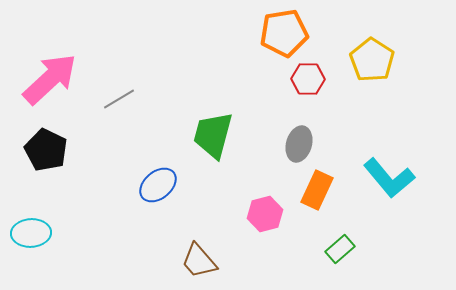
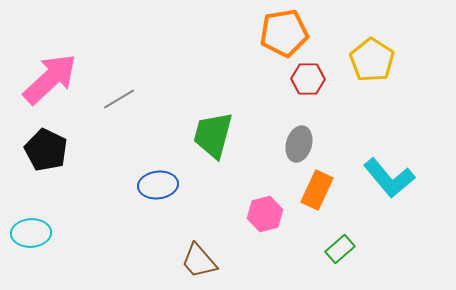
blue ellipse: rotated 33 degrees clockwise
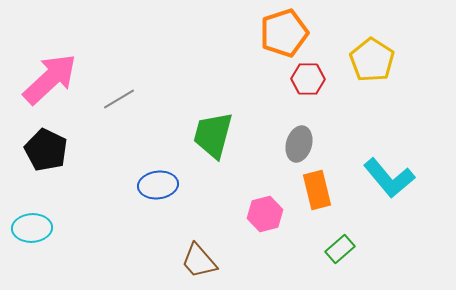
orange pentagon: rotated 9 degrees counterclockwise
orange rectangle: rotated 39 degrees counterclockwise
cyan ellipse: moved 1 px right, 5 px up
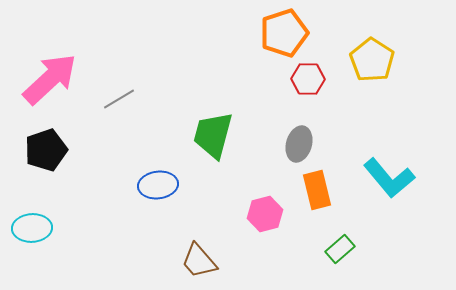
black pentagon: rotated 27 degrees clockwise
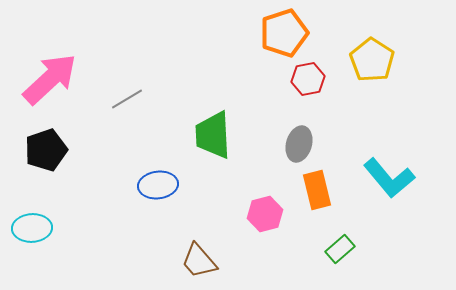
red hexagon: rotated 12 degrees counterclockwise
gray line: moved 8 px right
green trapezoid: rotated 18 degrees counterclockwise
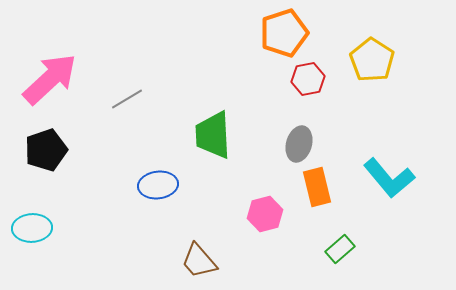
orange rectangle: moved 3 px up
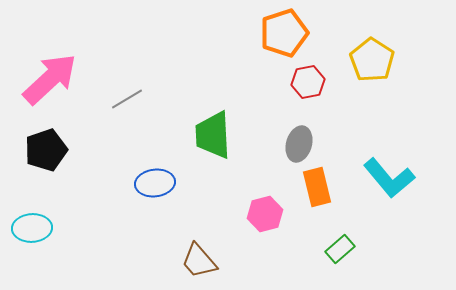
red hexagon: moved 3 px down
blue ellipse: moved 3 px left, 2 px up
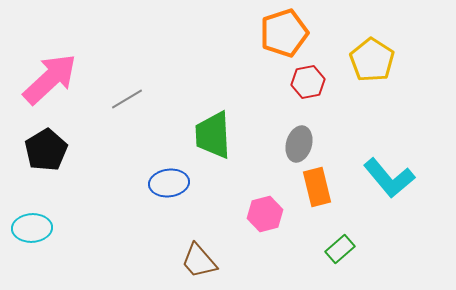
black pentagon: rotated 12 degrees counterclockwise
blue ellipse: moved 14 px right
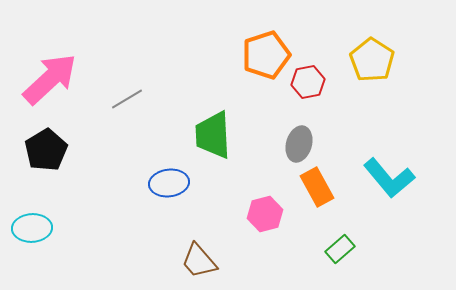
orange pentagon: moved 18 px left, 22 px down
orange rectangle: rotated 15 degrees counterclockwise
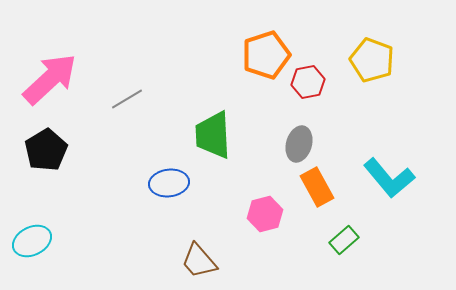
yellow pentagon: rotated 12 degrees counterclockwise
cyan ellipse: moved 13 px down; rotated 24 degrees counterclockwise
green rectangle: moved 4 px right, 9 px up
